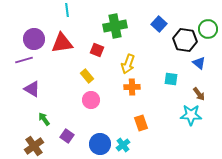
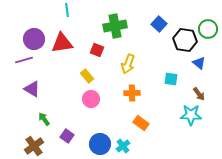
orange cross: moved 6 px down
pink circle: moved 1 px up
orange rectangle: rotated 35 degrees counterclockwise
cyan cross: moved 1 px down
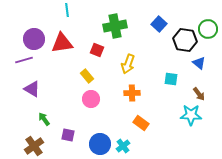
purple square: moved 1 px right, 1 px up; rotated 24 degrees counterclockwise
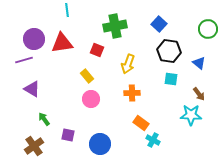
black hexagon: moved 16 px left, 11 px down
cyan cross: moved 30 px right, 6 px up; rotated 24 degrees counterclockwise
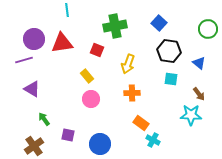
blue square: moved 1 px up
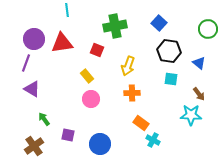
purple line: moved 2 px right, 3 px down; rotated 54 degrees counterclockwise
yellow arrow: moved 2 px down
